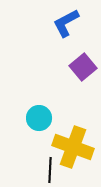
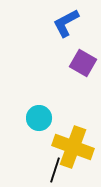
purple square: moved 4 px up; rotated 20 degrees counterclockwise
black line: moved 5 px right; rotated 15 degrees clockwise
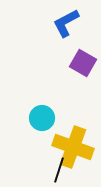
cyan circle: moved 3 px right
black line: moved 4 px right
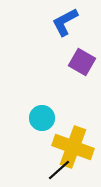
blue L-shape: moved 1 px left, 1 px up
purple square: moved 1 px left, 1 px up
black line: rotated 30 degrees clockwise
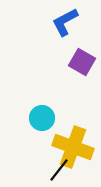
black line: rotated 10 degrees counterclockwise
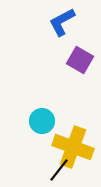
blue L-shape: moved 3 px left
purple square: moved 2 px left, 2 px up
cyan circle: moved 3 px down
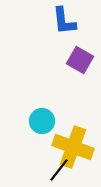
blue L-shape: moved 2 px right, 1 px up; rotated 68 degrees counterclockwise
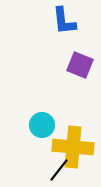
purple square: moved 5 px down; rotated 8 degrees counterclockwise
cyan circle: moved 4 px down
yellow cross: rotated 15 degrees counterclockwise
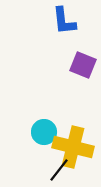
purple square: moved 3 px right
cyan circle: moved 2 px right, 7 px down
yellow cross: rotated 9 degrees clockwise
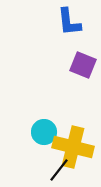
blue L-shape: moved 5 px right, 1 px down
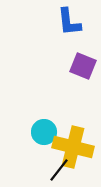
purple square: moved 1 px down
